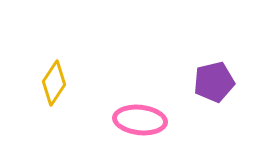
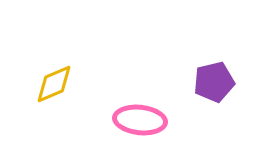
yellow diamond: moved 1 px down; rotated 33 degrees clockwise
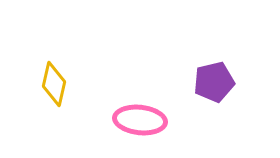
yellow diamond: rotated 54 degrees counterclockwise
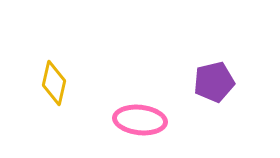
yellow diamond: moved 1 px up
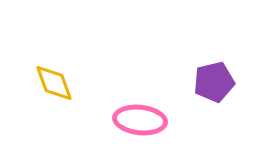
yellow diamond: rotated 33 degrees counterclockwise
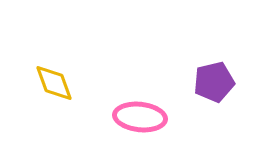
pink ellipse: moved 3 px up
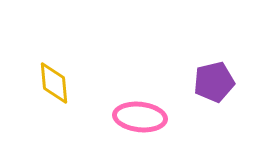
yellow diamond: rotated 15 degrees clockwise
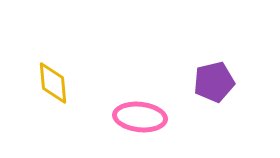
yellow diamond: moved 1 px left
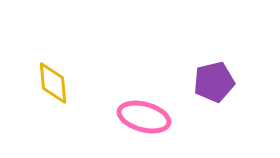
pink ellipse: moved 4 px right; rotated 9 degrees clockwise
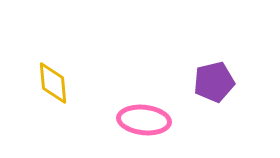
pink ellipse: moved 3 px down; rotated 9 degrees counterclockwise
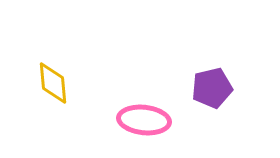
purple pentagon: moved 2 px left, 6 px down
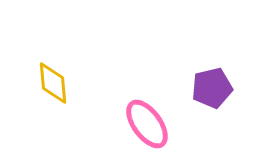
pink ellipse: moved 3 px right, 4 px down; rotated 48 degrees clockwise
